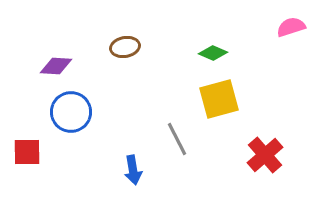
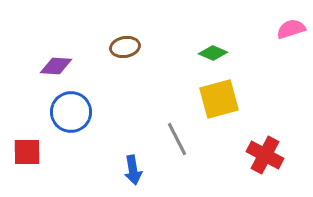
pink semicircle: moved 2 px down
red cross: rotated 21 degrees counterclockwise
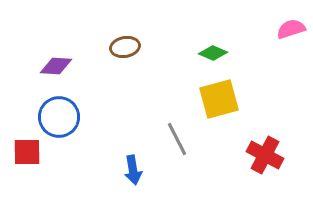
blue circle: moved 12 px left, 5 px down
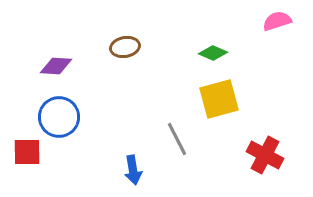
pink semicircle: moved 14 px left, 8 px up
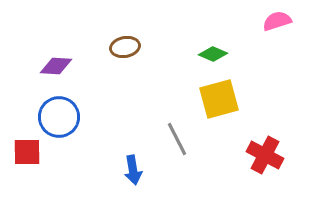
green diamond: moved 1 px down
